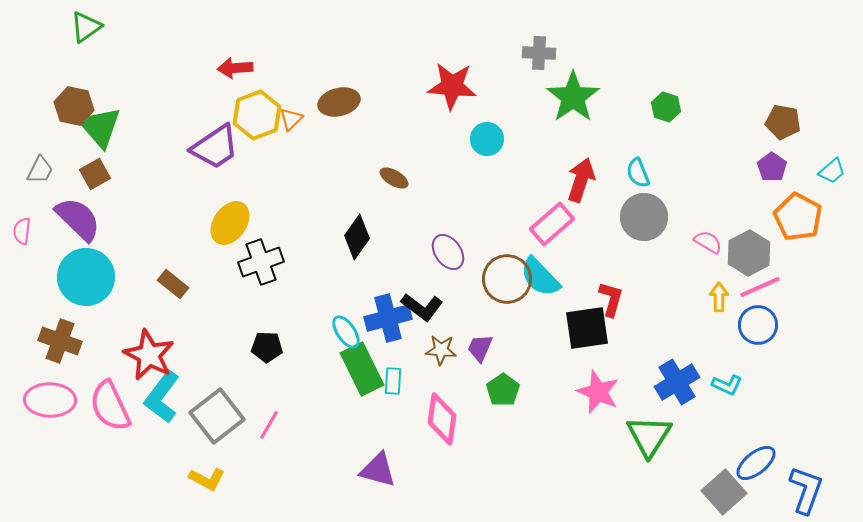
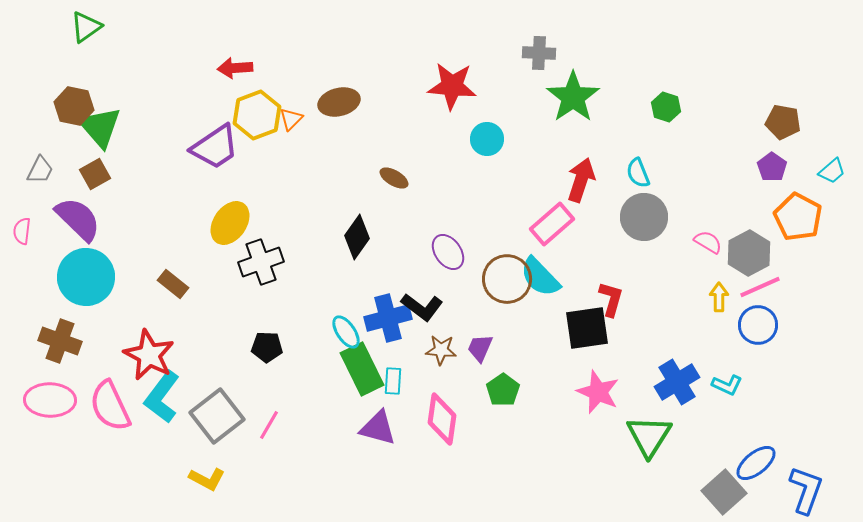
purple triangle at (378, 470): moved 42 px up
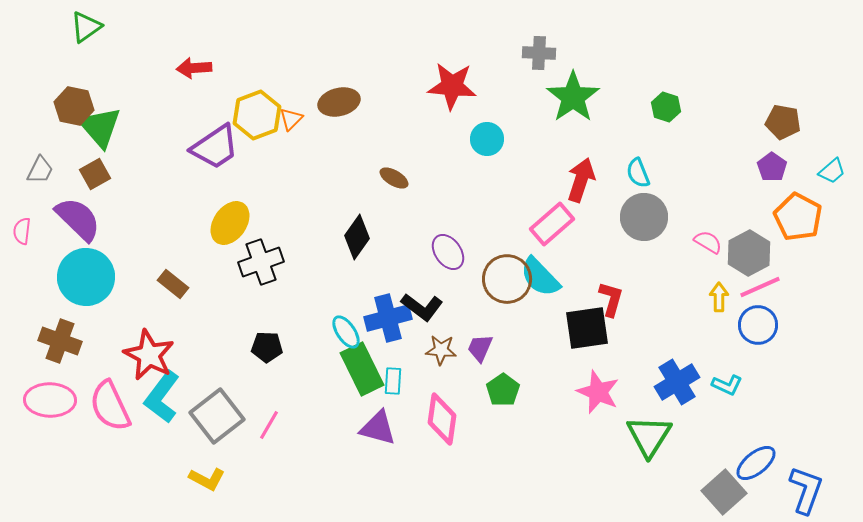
red arrow at (235, 68): moved 41 px left
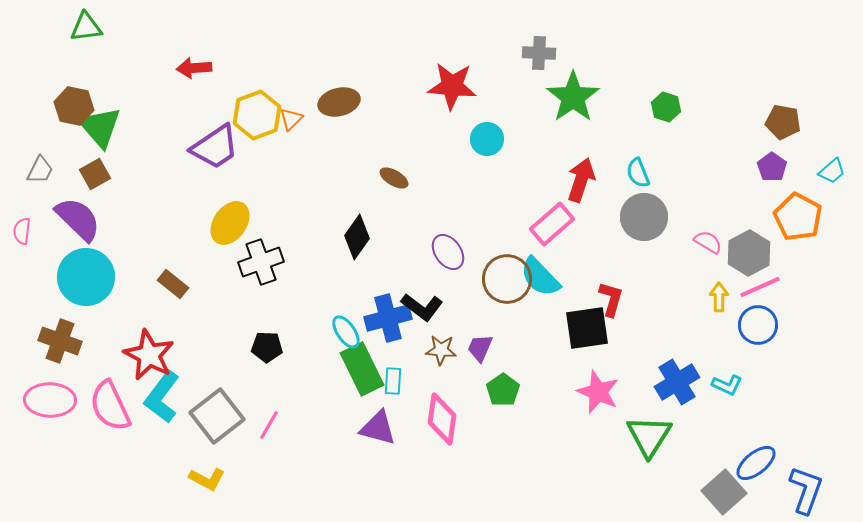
green triangle at (86, 27): rotated 28 degrees clockwise
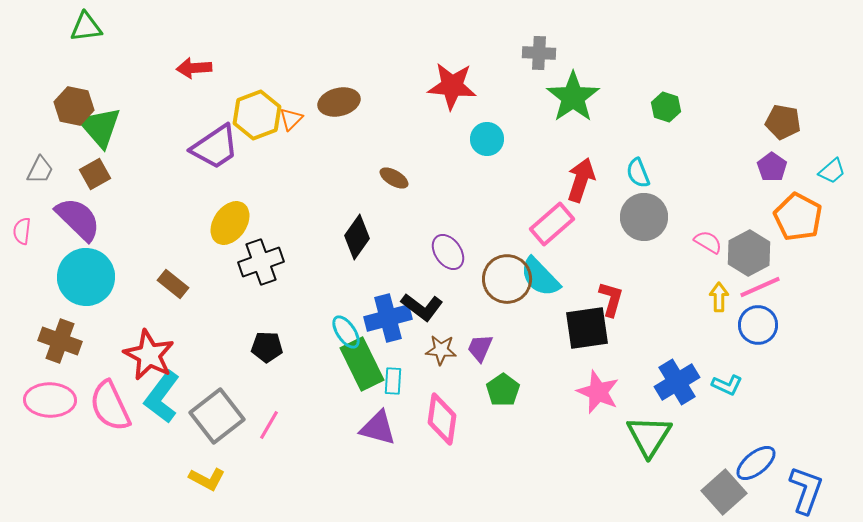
green rectangle at (362, 369): moved 5 px up
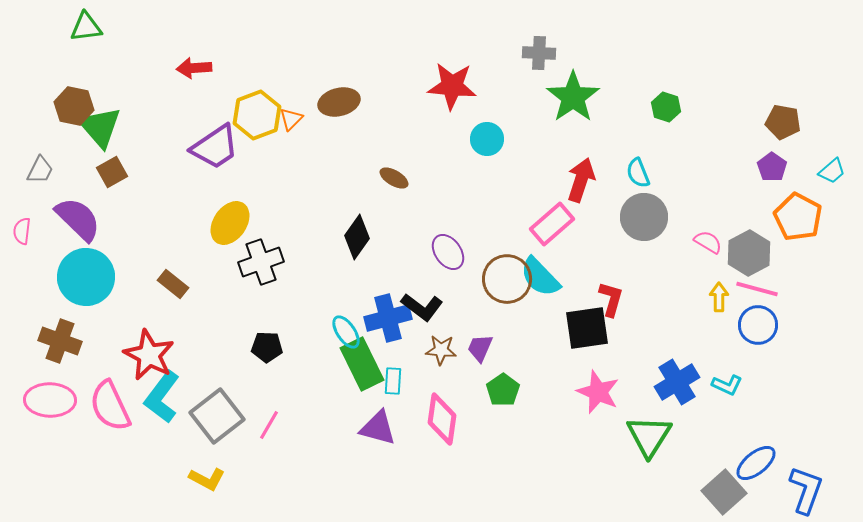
brown square at (95, 174): moved 17 px right, 2 px up
pink line at (760, 287): moved 3 px left, 2 px down; rotated 39 degrees clockwise
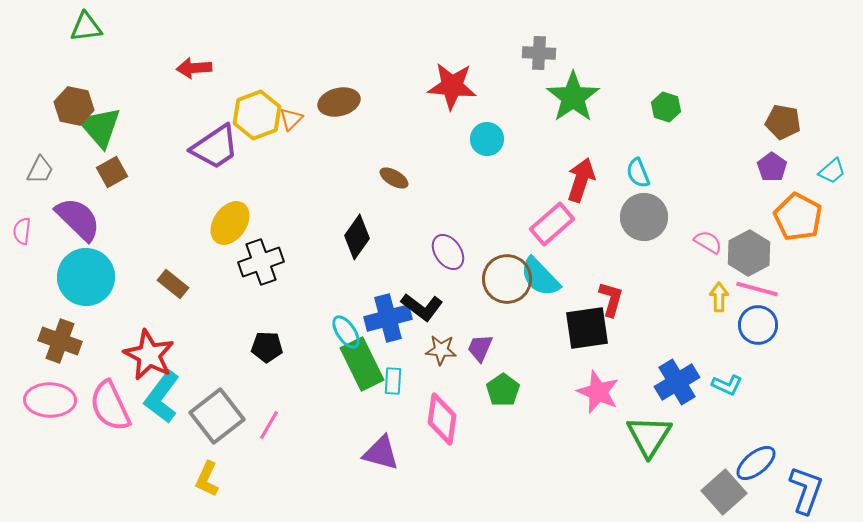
purple triangle at (378, 428): moved 3 px right, 25 px down
yellow L-shape at (207, 479): rotated 87 degrees clockwise
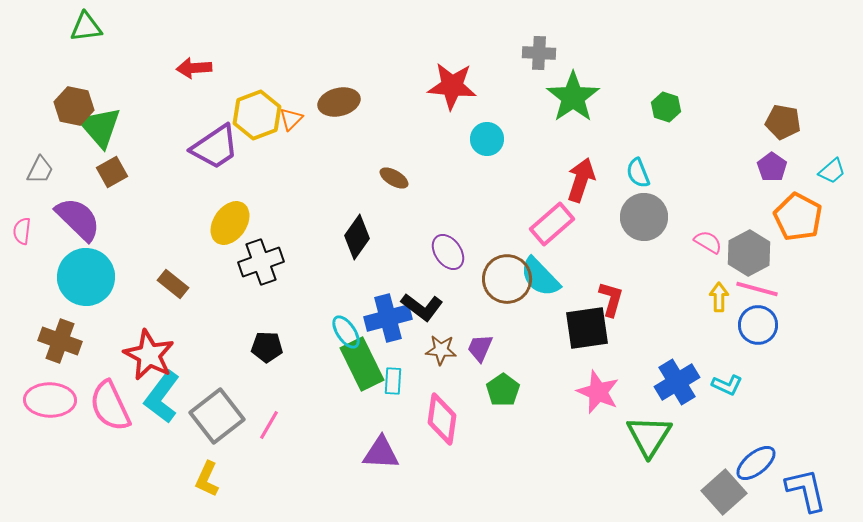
purple triangle at (381, 453): rotated 12 degrees counterclockwise
blue L-shape at (806, 490): rotated 33 degrees counterclockwise
